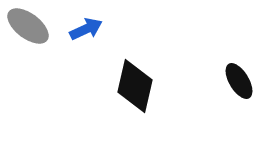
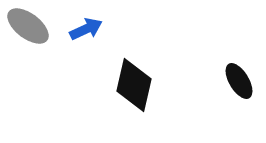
black diamond: moved 1 px left, 1 px up
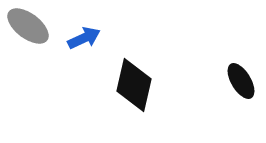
blue arrow: moved 2 px left, 9 px down
black ellipse: moved 2 px right
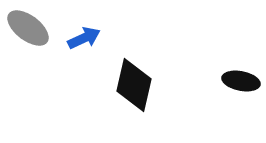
gray ellipse: moved 2 px down
black ellipse: rotated 48 degrees counterclockwise
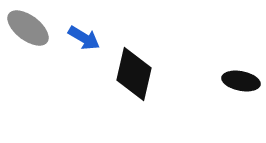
blue arrow: rotated 56 degrees clockwise
black diamond: moved 11 px up
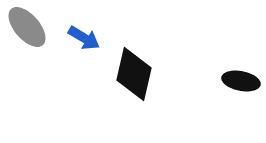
gray ellipse: moved 1 px left, 1 px up; rotated 12 degrees clockwise
